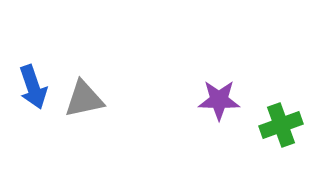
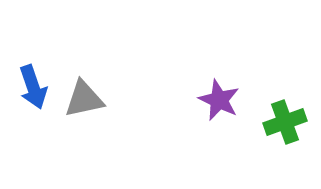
purple star: rotated 24 degrees clockwise
green cross: moved 4 px right, 3 px up
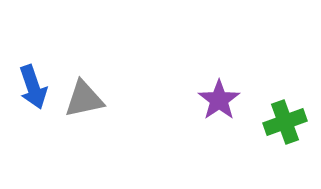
purple star: rotated 12 degrees clockwise
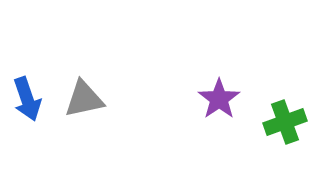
blue arrow: moved 6 px left, 12 px down
purple star: moved 1 px up
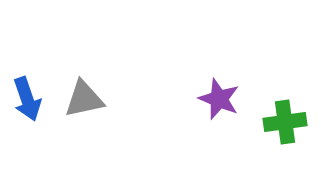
purple star: rotated 15 degrees counterclockwise
green cross: rotated 12 degrees clockwise
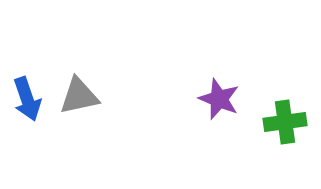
gray triangle: moved 5 px left, 3 px up
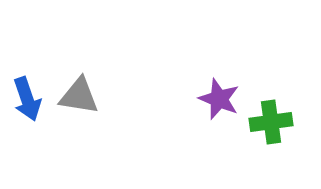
gray triangle: rotated 21 degrees clockwise
green cross: moved 14 px left
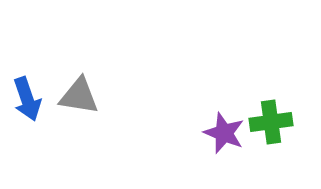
purple star: moved 5 px right, 34 px down
